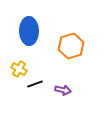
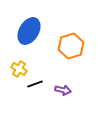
blue ellipse: rotated 32 degrees clockwise
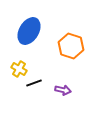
orange hexagon: rotated 25 degrees counterclockwise
black line: moved 1 px left, 1 px up
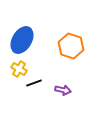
blue ellipse: moved 7 px left, 9 px down
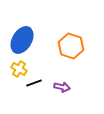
purple arrow: moved 1 px left, 3 px up
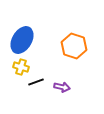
orange hexagon: moved 3 px right
yellow cross: moved 2 px right, 2 px up; rotated 14 degrees counterclockwise
black line: moved 2 px right, 1 px up
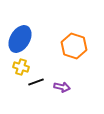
blue ellipse: moved 2 px left, 1 px up
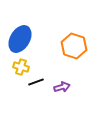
purple arrow: rotated 28 degrees counterclockwise
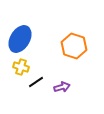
black line: rotated 14 degrees counterclockwise
